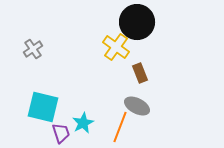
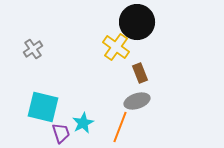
gray ellipse: moved 5 px up; rotated 45 degrees counterclockwise
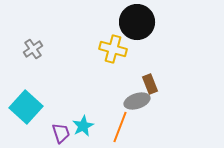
yellow cross: moved 3 px left, 2 px down; rotated 20 degrees counterclockwise
brown rectangle: moved 10 px right, 11 px down
cyan square: moved 17 px left; rotated 28 degrees clockwise
cyan star: moved 3 px down
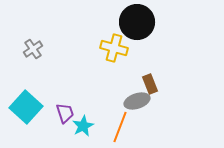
yellow cross: moved 1 px right, 1 px up
purple trapezoid: moved 4 px right, 20 px up
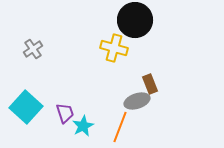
black circle: moved 2 px left, 2 px up
